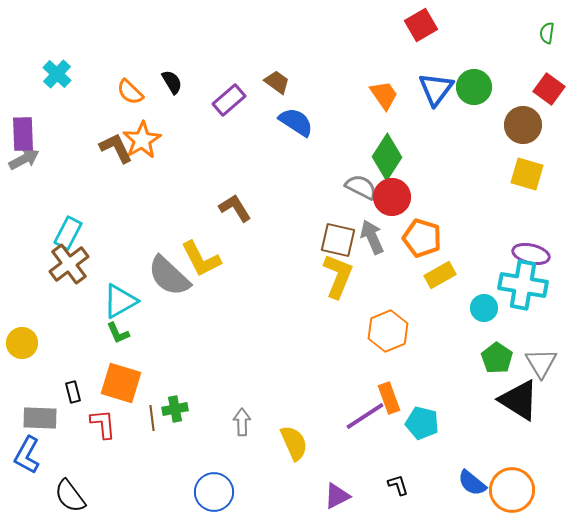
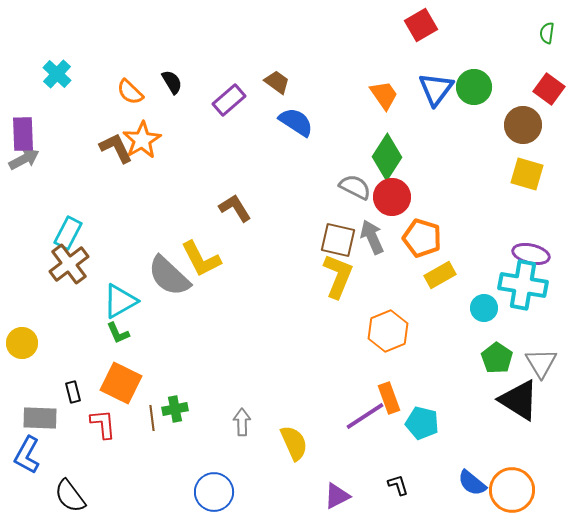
gray semicircle at (361, 187): moved 6 px left
orange square at (121, 383): rotated 9 degrees clockwise
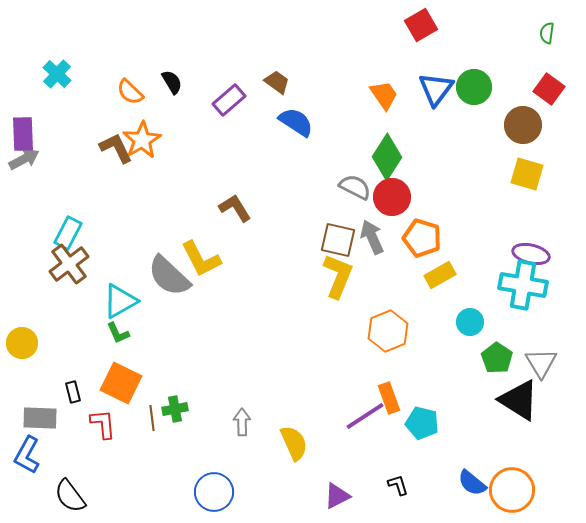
cyan circle at (484, 308): moved 14 px left, 14 px down
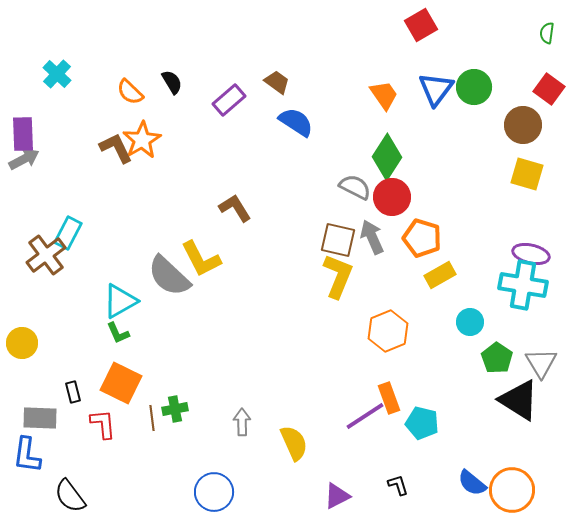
brown cross at (69, 264): moved 23 px left, 9 px up
blue L-shape at (27, 455): rotated 21 degrees counterclockwise
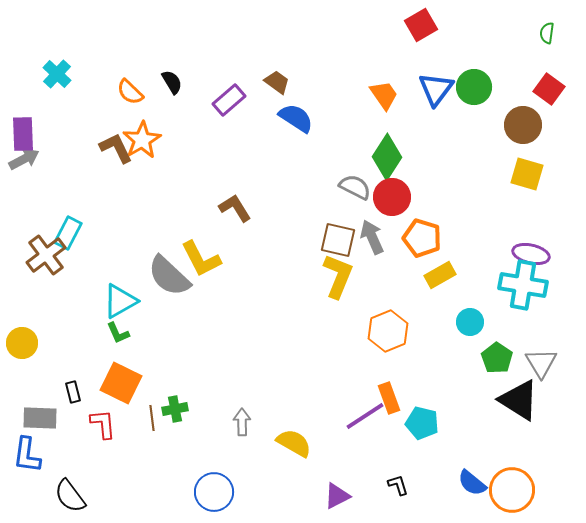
blue semicircle at (296, 122): moved 4 px up
yellow semicircle at (294, 443): rotated 36 degrees counterclockwise
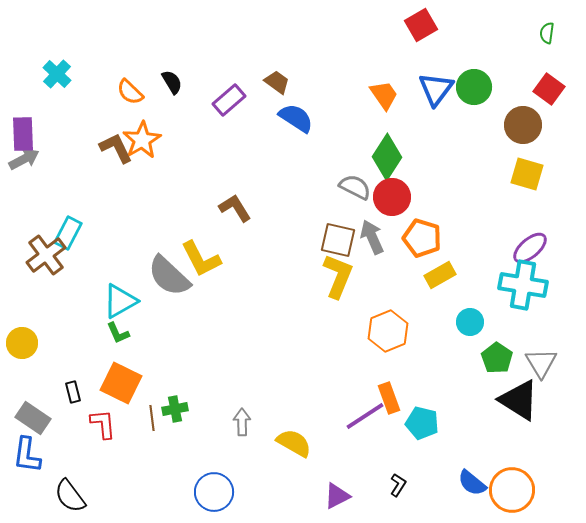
purple ellipse at (531, 254): moved 1 px left, 6 px up; rotated 54 degrees counterclockwise
gray rectangle at (40, 418): moved 7 px left; rotated 32 degrees clockwise
black L-shape at (398, 485): rotated 50 degrees clockwise
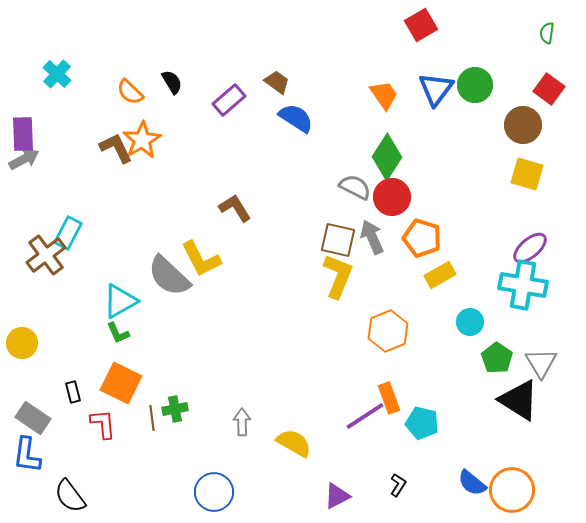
green circle at (474, 87): moved 1 px right, 2 px up
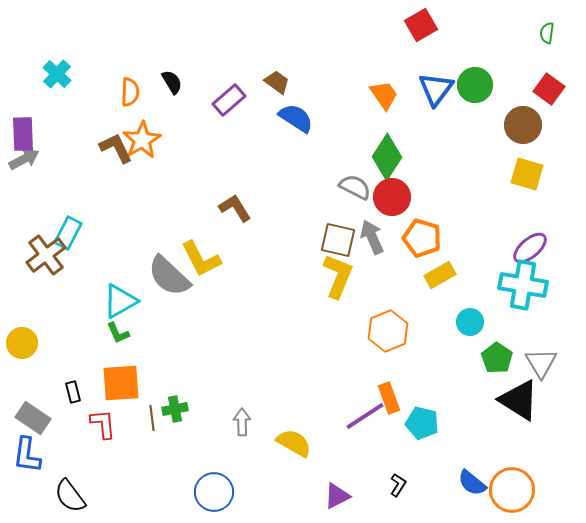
orange semicircle at (130, 92): rotated 132 degrees counterclockwise
orange square at (121, 383): rotated 30 degrees counterclockwise
